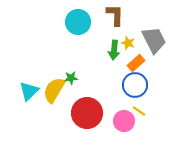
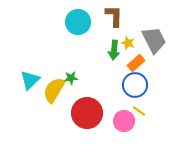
brown L-shape: moved 1 px left, 1 px down
cyan triangle: moved 1 px right, 11 px up
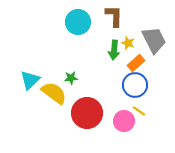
yellow semicircle: moved 3 px down; rotated 96 degrees clockwise
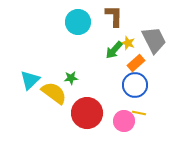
green arrow: rotated 36 degrees clockwise
yellow line: moved 2 px down; rotated 24 degrees counterclockwise
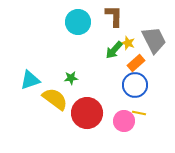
cyan triangle: rotated 25 degrees clockwise
yellow semicircle: moved 1 px right, 6 px down
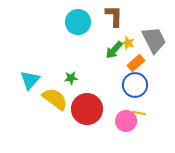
cyan triangle: rotated 30 degrees counterclockwise
red circle: moved 4 px up
pink circle: moved 2 px right
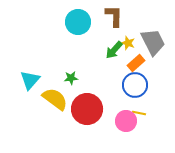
gray trapezoid: moved 1 px left, 2 px down
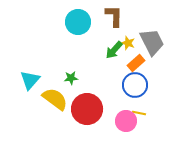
gray trapezoid: moved 1 px left
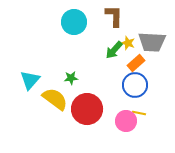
cyan circle: moved 4 px left
gray trapezoid: rotated 120 degrees clockwise
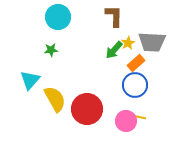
cyan circle: moved 16 px left, 5 px up
yellow star: rotated 24 degrees clockwise
green star: moved 20 px left, 28 px up
yellow semicircle: rotated 24 degrees clockwise
yellow line: moved 4 px down
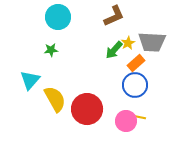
brown L-shape: rotated 65 degrees clockwise
